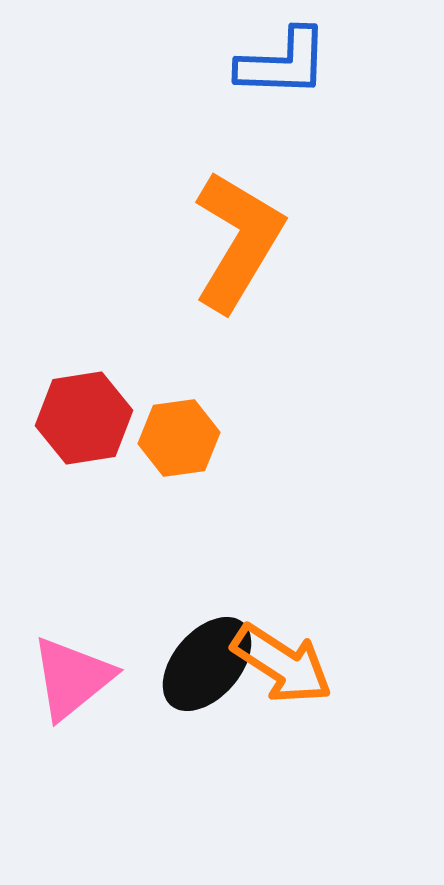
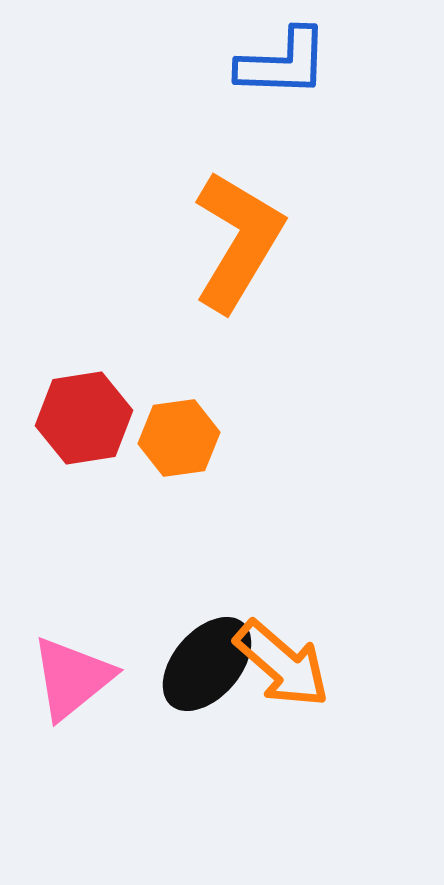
orange arrow: rotated 8 degrees clockwise
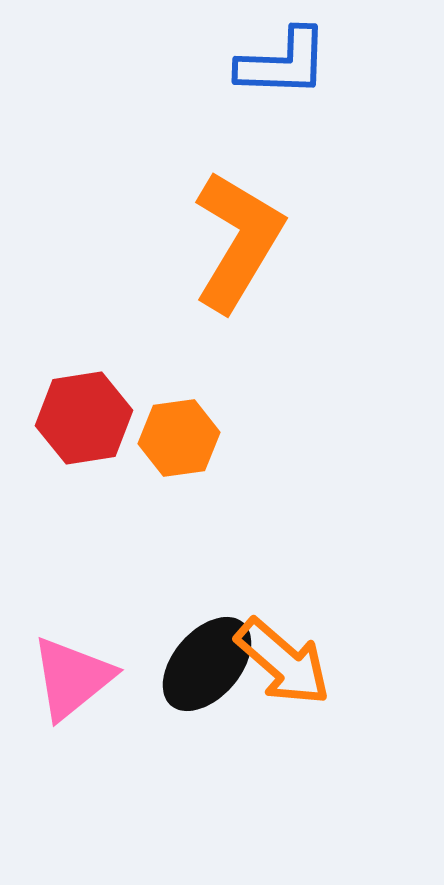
orange arrow: moved 1 px right, 2 px up
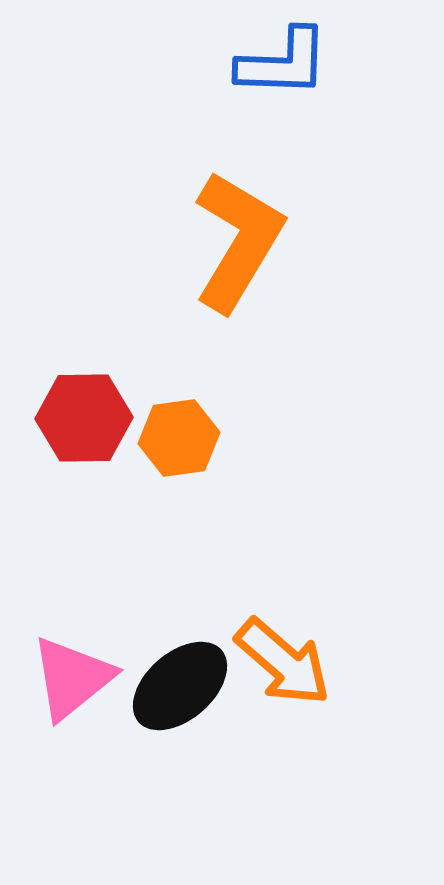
red hexagon: rotated 8 degrees clockwise
black ellipse: moved 27 px left, 22 px down; rotated 8 degrees clockwise
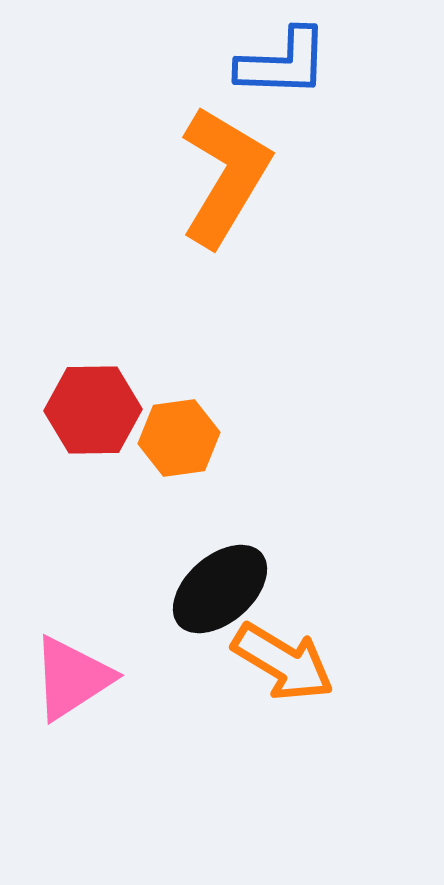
orange L-shape: moved 13 px left, 65 px up
red hexagon: moved 9 px right, 8 px up
orange arrow: rotated 10 degrees counterclockwise
pink triangle: rotated 6 degrees clockwise
black ellipse: moved 40 px right, 97 px up
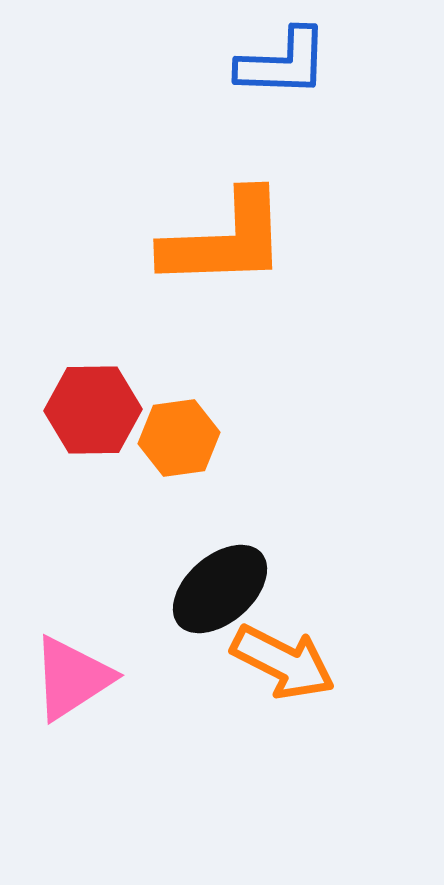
orange L-shape: moved 64 px down; rotated 57 degrees clockwise
orange arrow: rotated 4 degrees counterclockwise
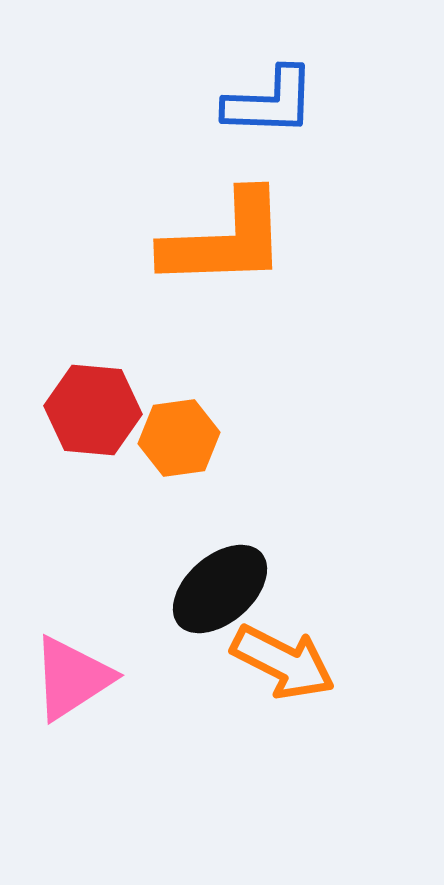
blue L-shape: moved 13 px left, 39 px down
red hexagon: rotated 6 degrees clockwise
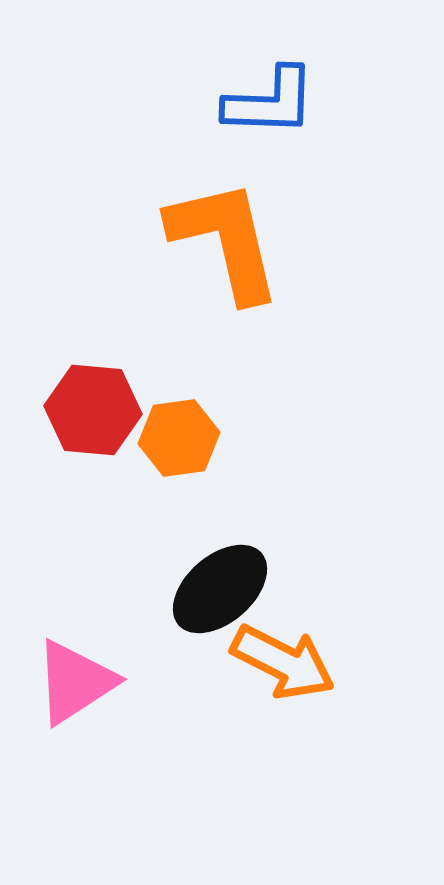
orange L-shape: rotated 101 degrees counterclockwise
pink triangle: moved 3 px right, 4 px down
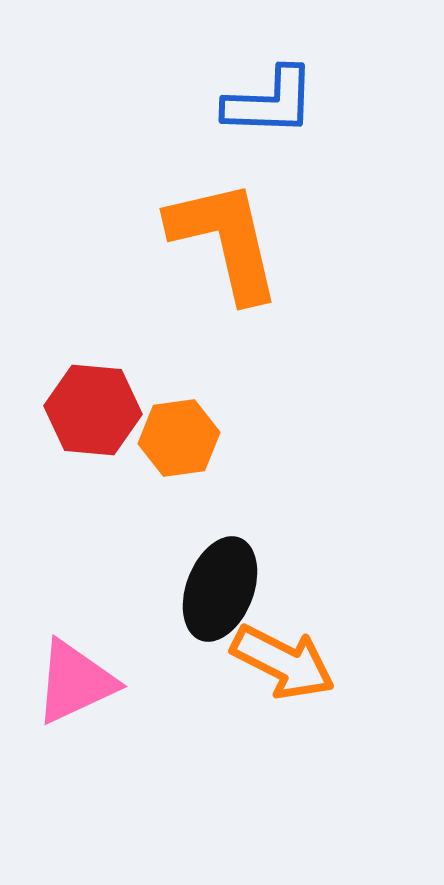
black ellipse: rotated 28 degrees counterclockwise
pink triangle: rotated 8 degrees clockwise
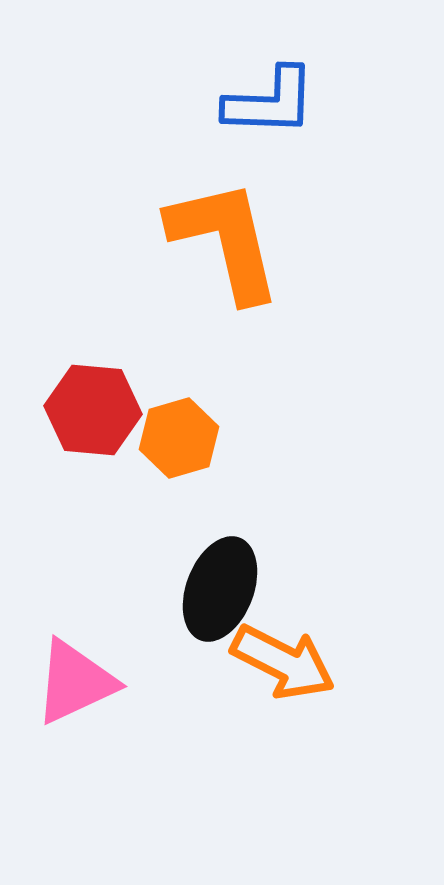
orange hexagon: rotated 8 degrees counterclockwise
